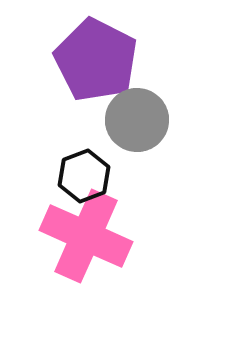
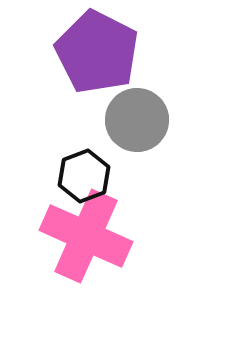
purple pentagon: moved 1 px right, 8 px up
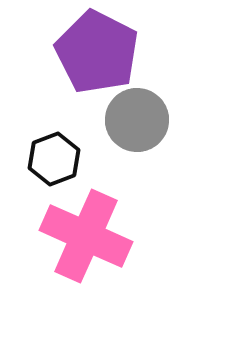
black hexagon: moved 30 px left, 17 px up
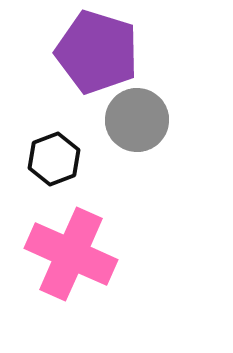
purple pentagon: rotated 10 degrees counterclockwise
pink cross: moved 15 px left, 18 px down
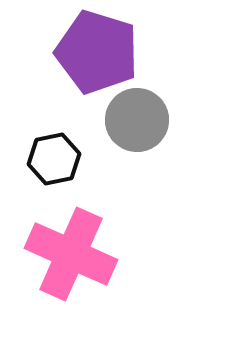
black hexagon: rotated 9 degrees clockwise
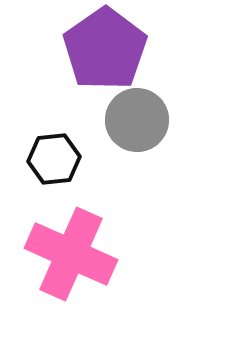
purple pentagon: moved 8 px right, 3 px up; rotated 20 degrees clockwise
black hexagon: rotated 6 degrees clockwise
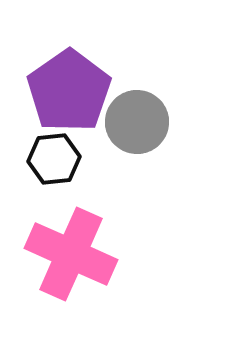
purple pentagon: moved 36 px left, 42 px down
gray circle: moved 2 px down
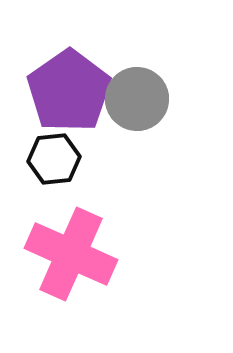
gray circle: moved 23 px up
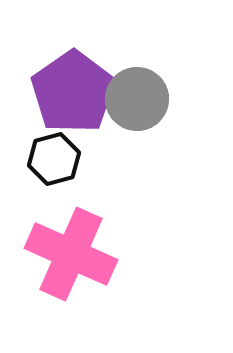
purple pentagon: moved 4 px right, 1 px down
black hexagon: rotated 9 degrees counterclockwise
